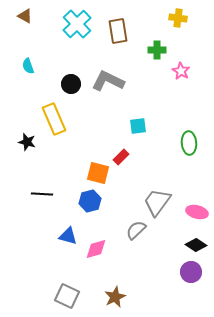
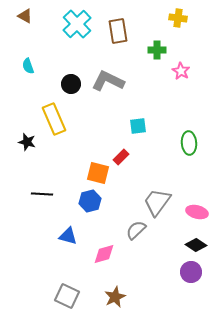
pink diamond: moved 8 px right, 5 px down
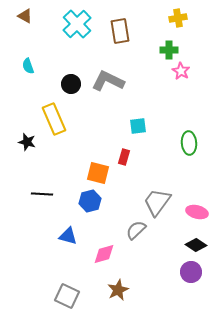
yellow cross: rotated 18 degrees counterclockwise
brown rectangle: moved 2 px right
green cross: moved 12 px right
red rectangle: moved 3 px right; rotated 28 degrees counterclockwise
brown star: moved 3 px right, 7 px up
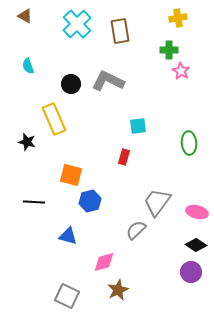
orange square: moved 27 px left, 2 px down
black line: moved 8 px left, 8 px down
pink diamond: moved 8 px down
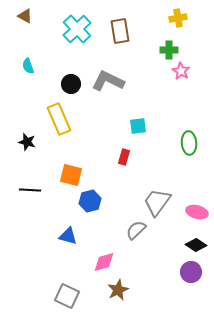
cyan cross: moved 5 px down
yellow rectangle: moved 5 px right
black line: moved 4 px left, 12 px up
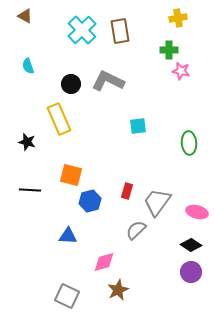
cyan cross: moved 5 px right, 1 px down
pink star: rotated 18 degrees counterclockwise
red rectangle: moved 3 px right, 34 px down
blue triangle: rotated 12 degrees counterclockwise
black diamond: moved 5 px left
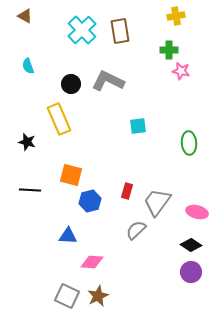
yellow cross: moved 2 px left, 2 px up
pink diamond: moved 12 px left; rotated 20 degrees clockwise
brown star: moved 20 px left, 6 px down
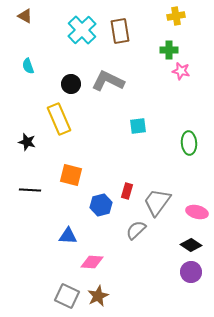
blue hexagon: moved 11 px right, 4 px down
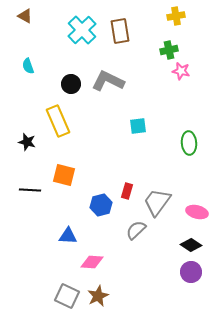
green cross: rotated 12 degrees counterclockwise
yellow rectangle: moved 1 px left, 2 px down
orange square: moved 7 px left
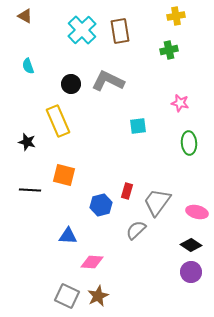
pink star: moved 1 px left, 32 px down
